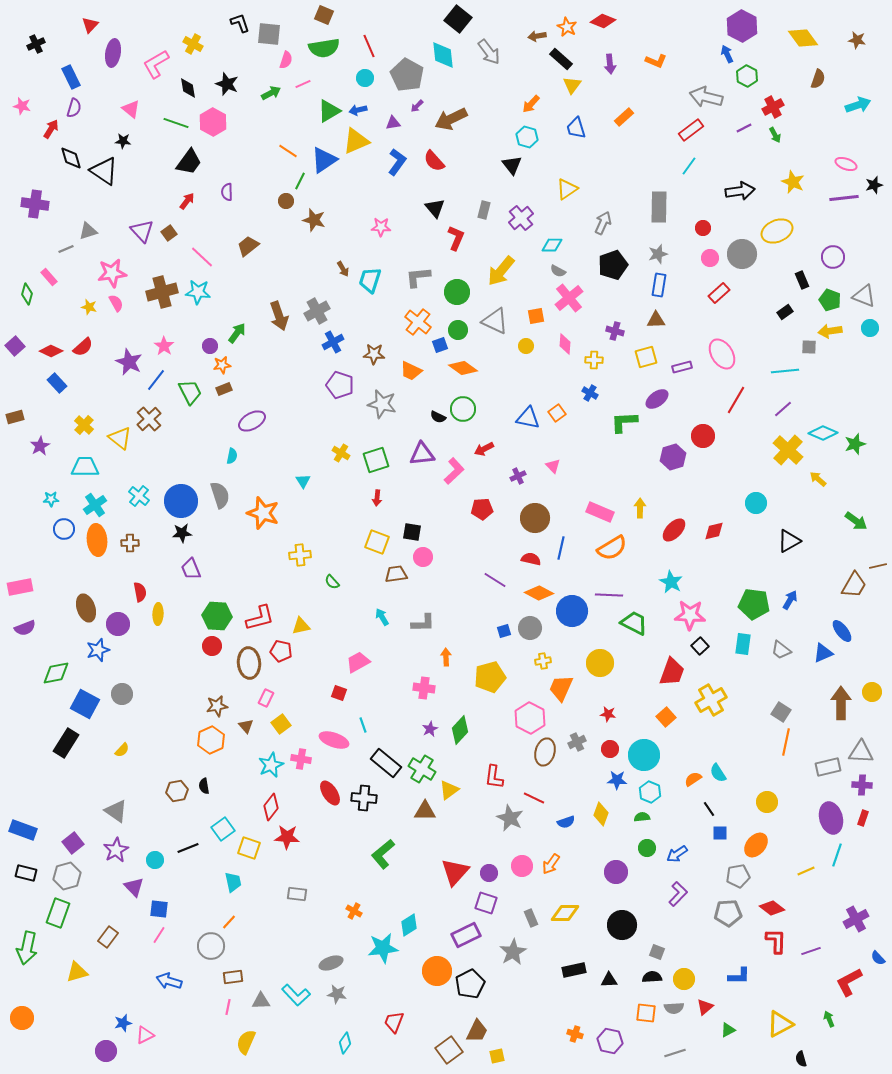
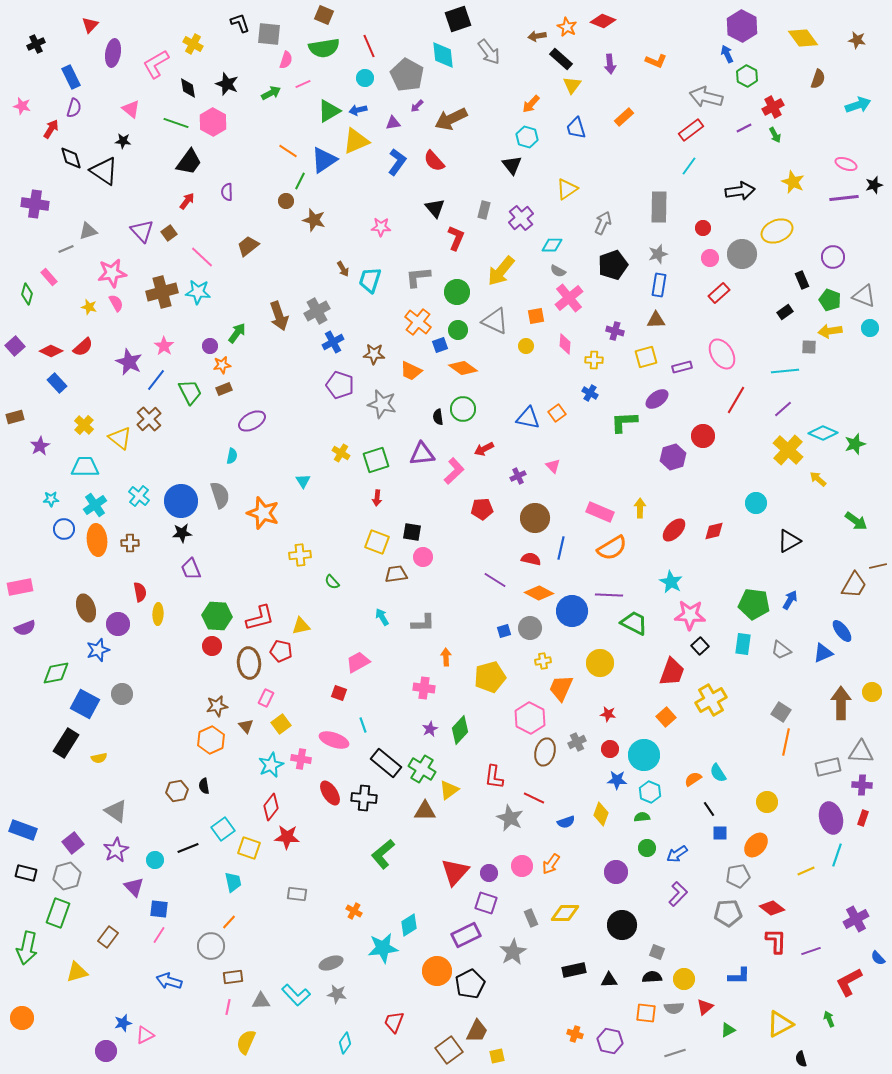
black square at (458, 19): rotated 32 degrees clockwise
black semicircle at (438, 417): rotated 56 degrees clockwise
yellow semicircle at (122, 750): moved 23 px left, 8 px down; rotated 35 degrees clockwise
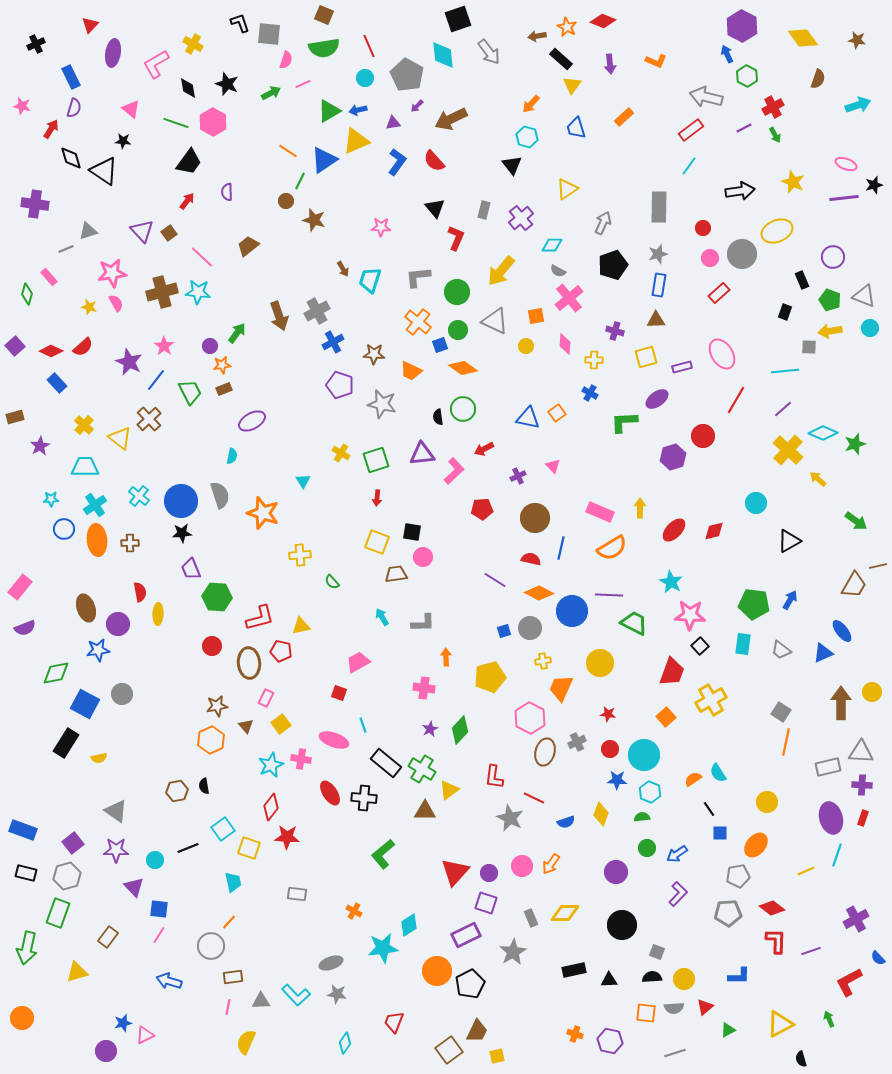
black rectangle at (785, 312): rotated 35 degrees counterclockwise
pink rectangle at (20, 587): rotated 40 degrees counterclockwise
green hexagon at (217, 616): moved 19 px up
blue star at (98, 650): rotated 10 degrees clockwise
purple star at (116, 850): rotated 30 degrees clockwise
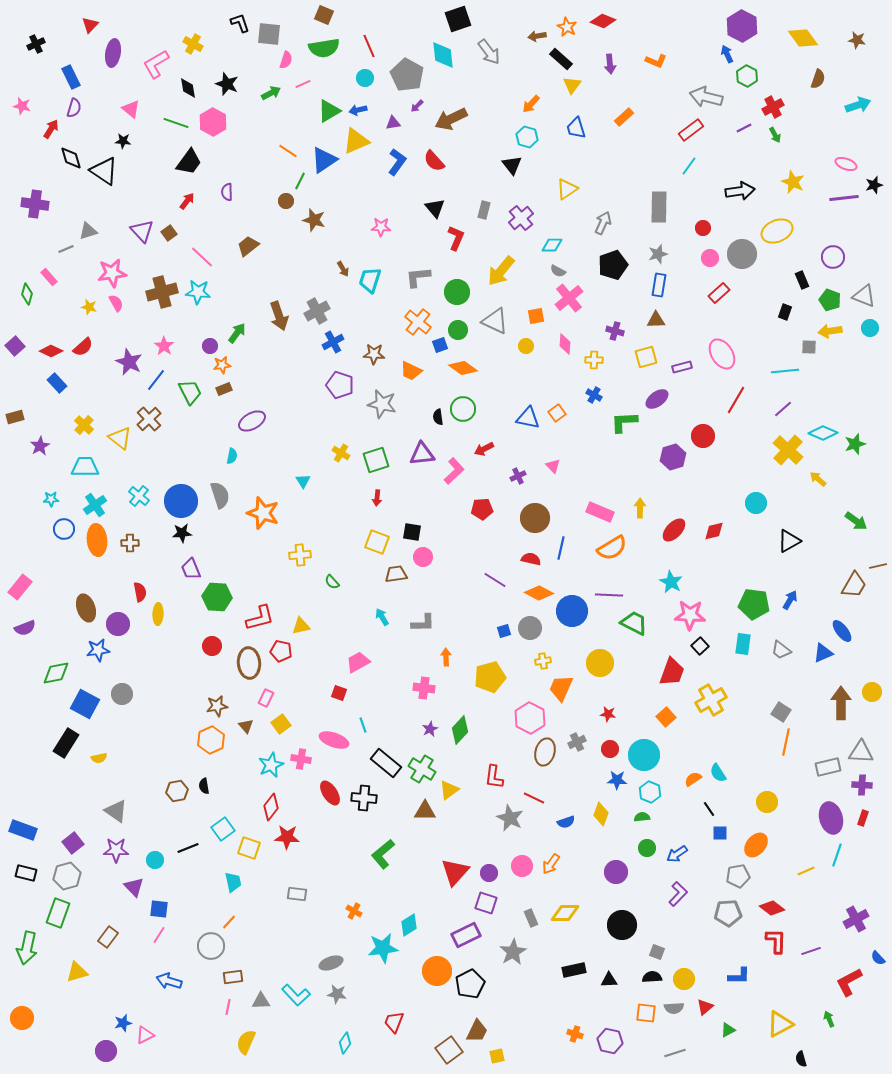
blue cross at (590, 393): moved 4 px right, 2 px down
